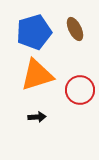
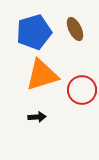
orange triangle: moved 5 px right
red circle: moved 2 px right
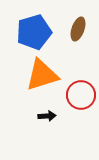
brown ellipse: moved 3 px right; rotated 45 degrees clockwise
red circle: moved 1 px left, 5 px down
black arrow: moved 10 px right, 1 px up
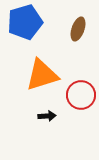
blue pentagon: moved 9 px left, 10 px up
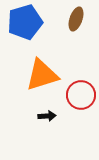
brown ellipse: moved 2 px left, 10 px up
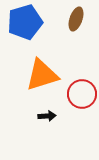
red circle: moved 1 px right, 1 px up
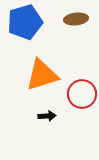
brown ellipse: rotated 65 degrees clockwise
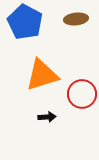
blue pentagon: rotated 28 degrees counterclockwise
black arrow: moved 1 px down
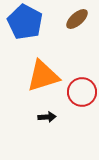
brown ellipse: moved 1 px right; rotated 35 degrees counterclockwise
orange triangle: moved 1 px right, 1 px down
red circle: moved 2 px up
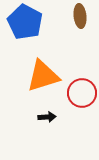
brown ellipse: moved 3 px right, 3 px up; rotated 55 degrees counterclockwise
red circle: moved 1 px down
